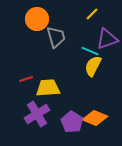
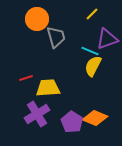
red line: moved 1 px up
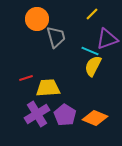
purple pentagon: moved 7 px left, 7 px up
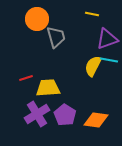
yellow line: rotated 56 degrees clockwise
cyan line: moved 19 px right, 9 px down; rotated 12 degrees counterclockwise
orange diamond: moved 1 px right, 2 px down; rotated 15 degrees counterclockwise
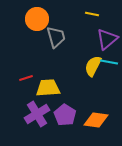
purple triangle: rotated 20 degrees counterclockwise
cyan line: moved 2 px down
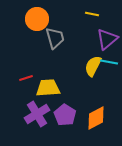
gray trapezoid: moved 1 px left, 1 px down
orange diamond: moved 2 px up; rotated 35 degrees counterclockwise
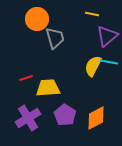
purple triangle: moved 3 px up
purple cross: moved 9 px left, 4 px down
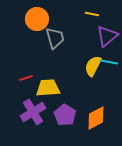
purple cross: moved 5 px right, 6 px up
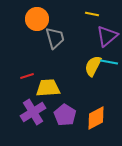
red line: moved 1 px right, 2 px up
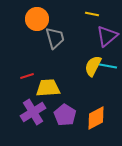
cyan line: moved 1 px left, 4 px down
